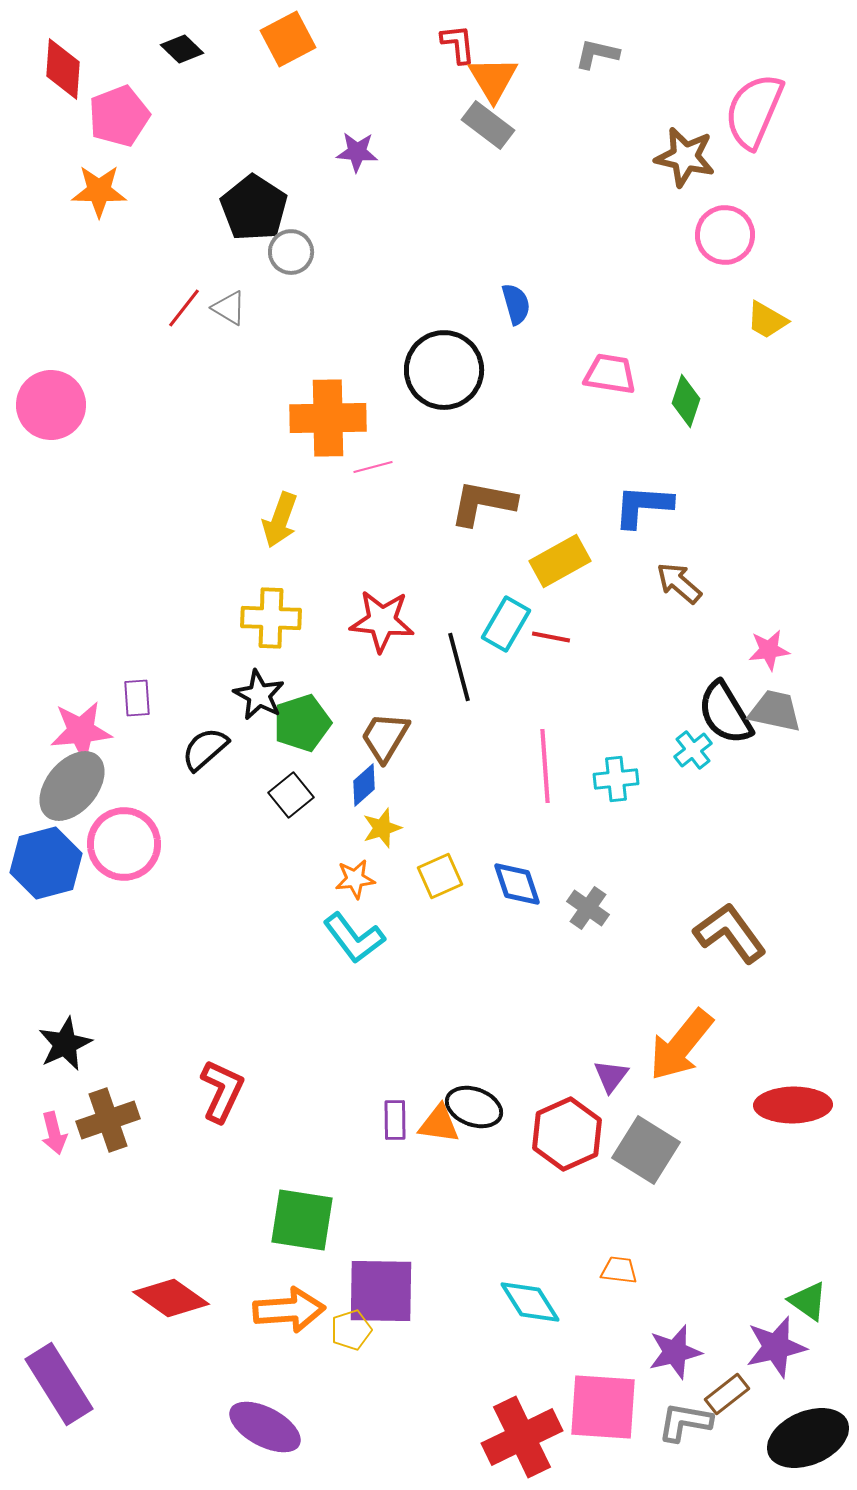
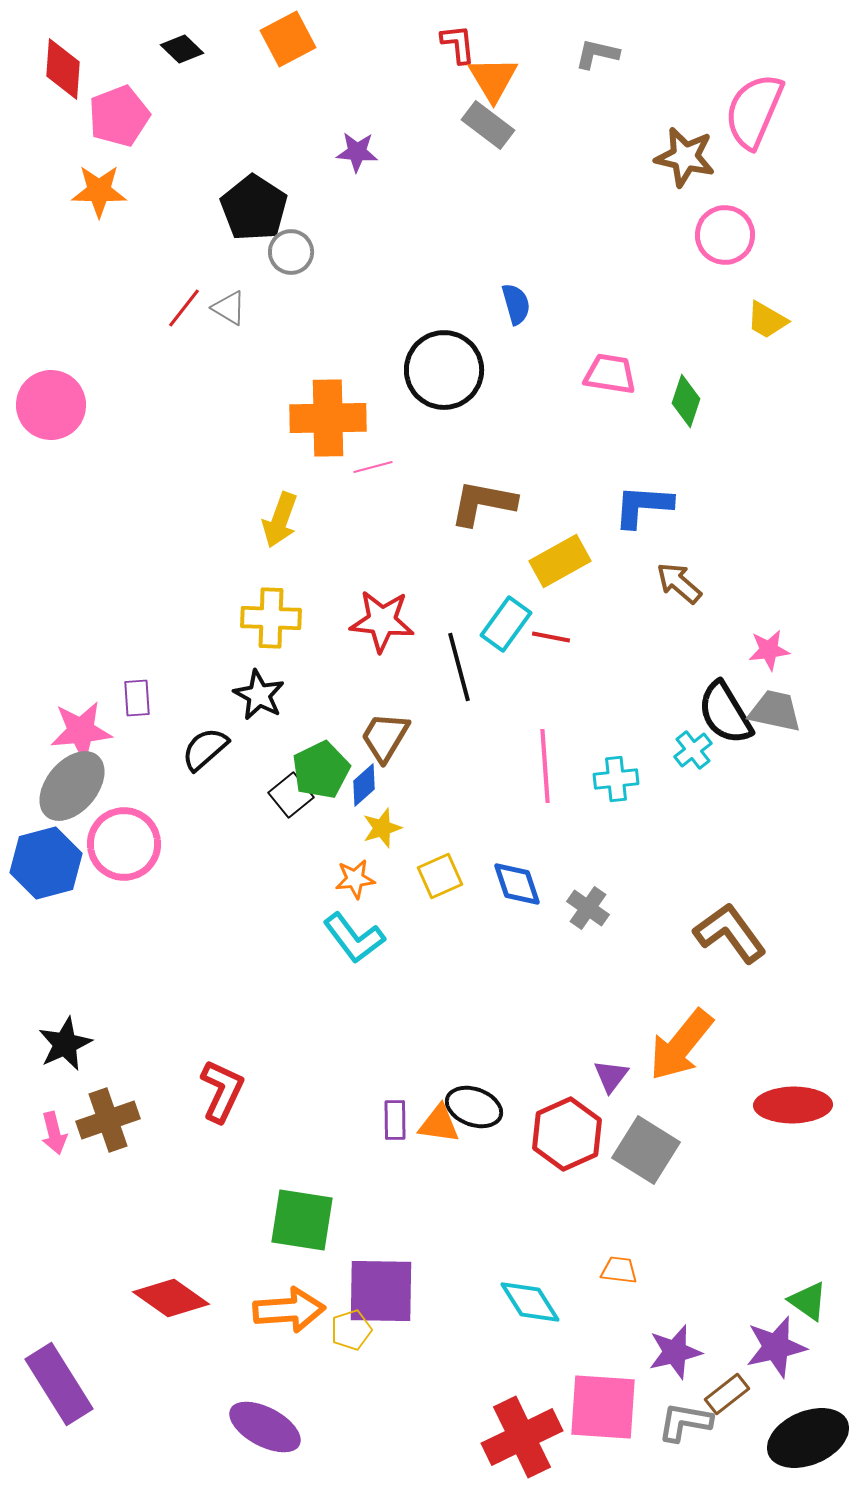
cyan rectangle at (506, 624): rotated 6 degrees clockwise
green pentagon at (302, 723): moved 19 px right, 47 px down; rotated 8 degrees counterclockwise
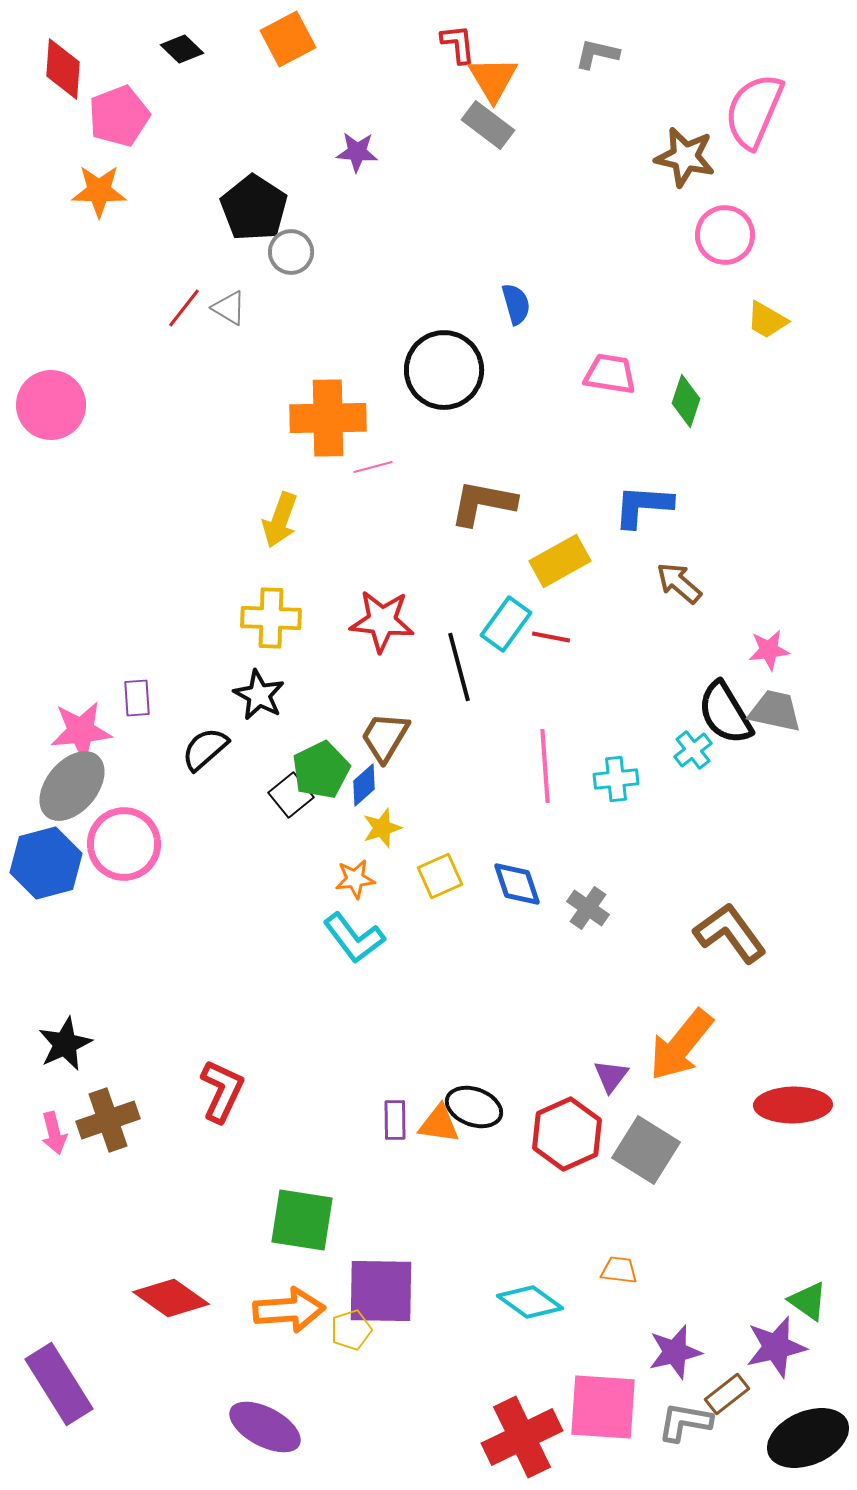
cyan diamond at (530, 1302): rotated 22 degrees counterclockwise
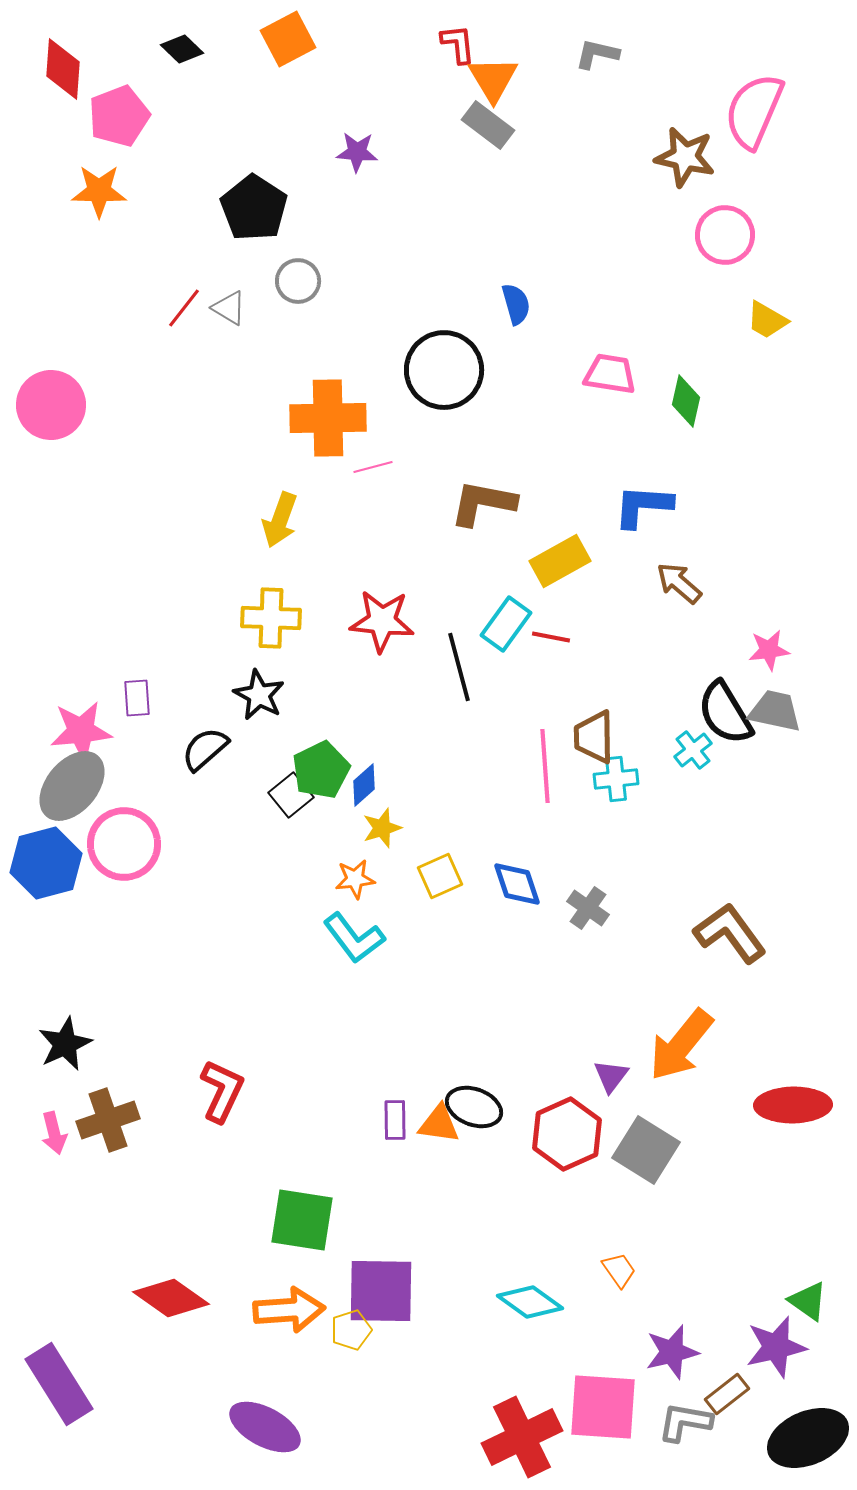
gray circle at (291, 252): moved 7 px right, 29 px down
green diamond at (686, 401): rotated 6 degrees counterclockwise
brown trapezoid at (385, 737): moved 209 px right; rotated 32 degrees counterclockwise
orange trapezoid at (619, 1270): rotated 48 degrees clockwise
purple star at (675, 1352): moved 3 px left
